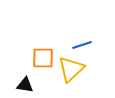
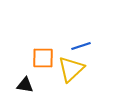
blue line: moved 1 px left, 1 px down
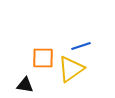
yellow triangle: rotated 8 degrees clockwise
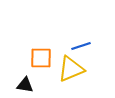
orange square: moved 2 px left
yellow triangle: rotated 12 degrees clockwise
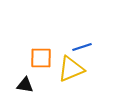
blue line: moved 1 px right, 1 px down
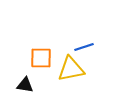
blue line: moved 2 px right
yellow triangle: rotated 12 degrees clockwise
